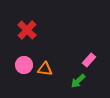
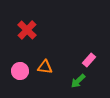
pink circle: moved 4 px left, 6 px down
orange triangle: moved 2 px up
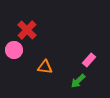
pink circle: moved 6 px left, 21 px up
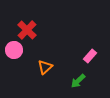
pink rectangle: moved 1 px right, 4 px up
orange triangle: rotated 49 degrees counterclockwise
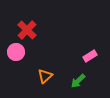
pink circle: moved 2 px right, 2 px down
pink rectangle: rotated 16 degrees clockwise
orange triangle: moved 9 px down
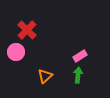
pink rectangle: moved 10 px left
green arrow: moved 6 px up; rotated 140 degrees clockwise
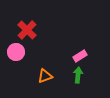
orange triangle: rotated 21 degrees clockwise
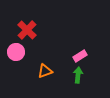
orange triangle: moved 5 px up
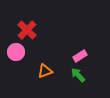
green arrow: rotated 49 degrees counterclockwise
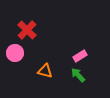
pink circle: moved 1 px left, 1 px down
orange triangle: rotated 35 degrees clockwise
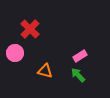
red cross: moved 3 px right, 1 px up
